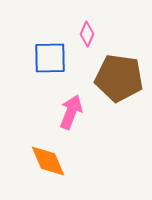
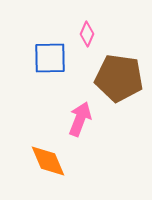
pink arrow: moved 9 px right, 7 px down
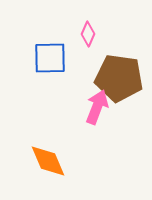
pink diamond: moved 1 px right
pink arrow: moved 17 px right, 12 px up
